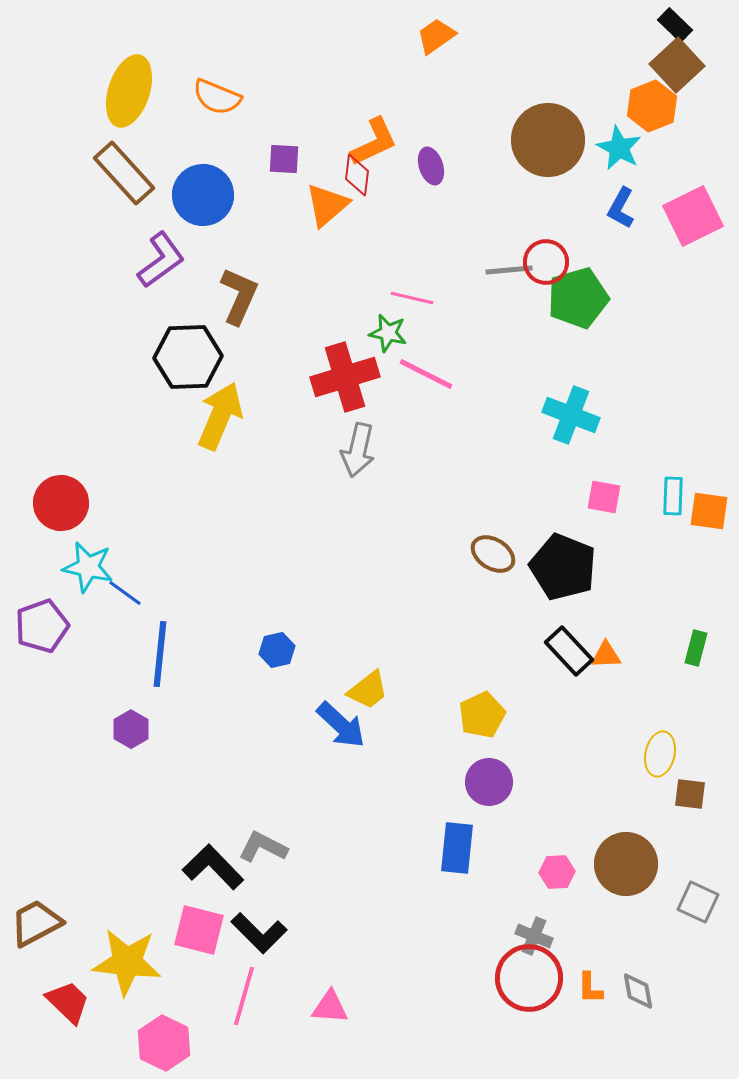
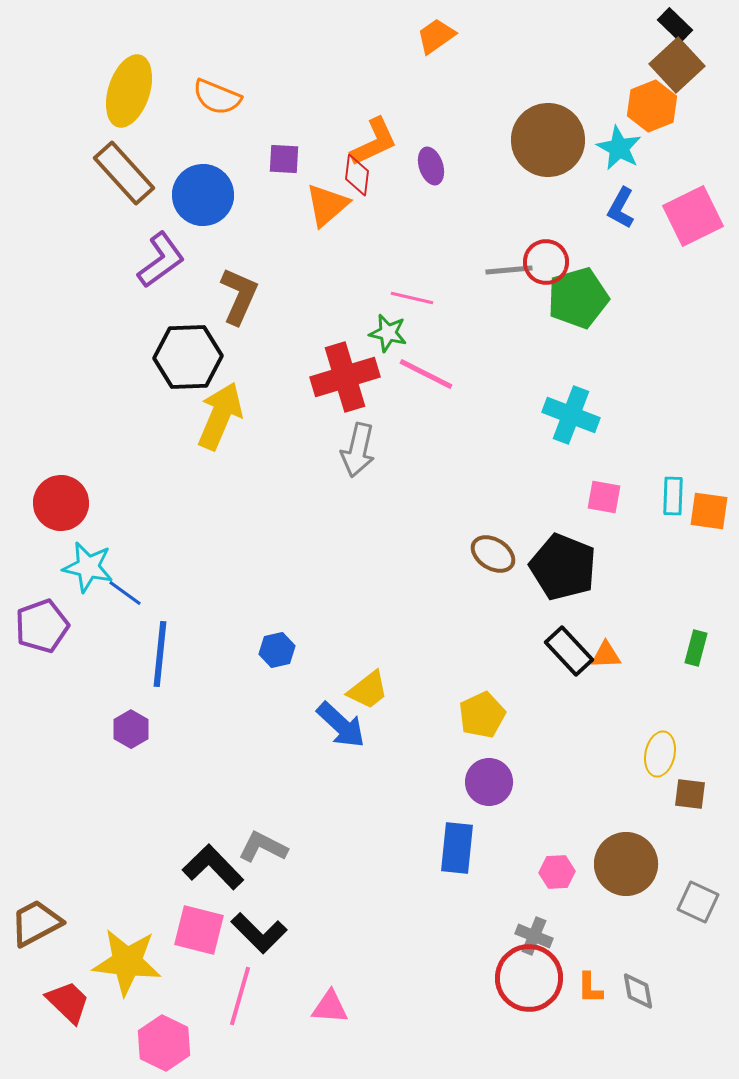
pink line at (244, 996): moved 4 px left
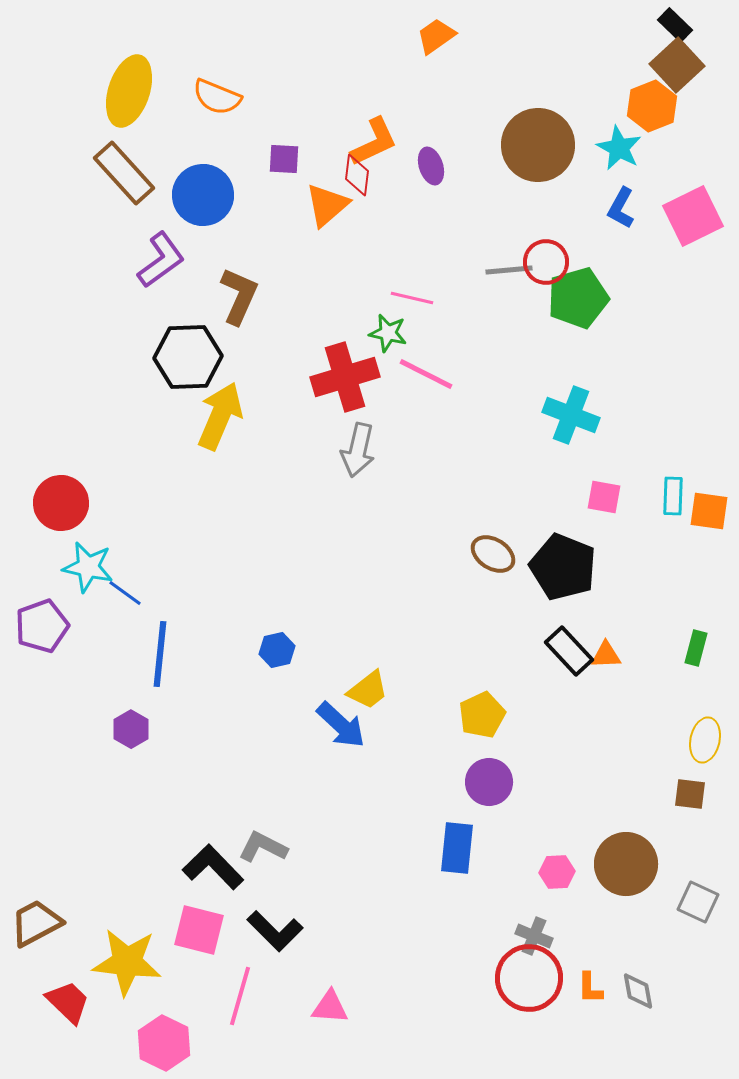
brown circle at (548, 140): moved 10 px left, 5 px down
yellow ellipse at (660, 754): moved 45 px right, 14 px up
black L-shape at (259, 933): moved 16 px right, 2 px up
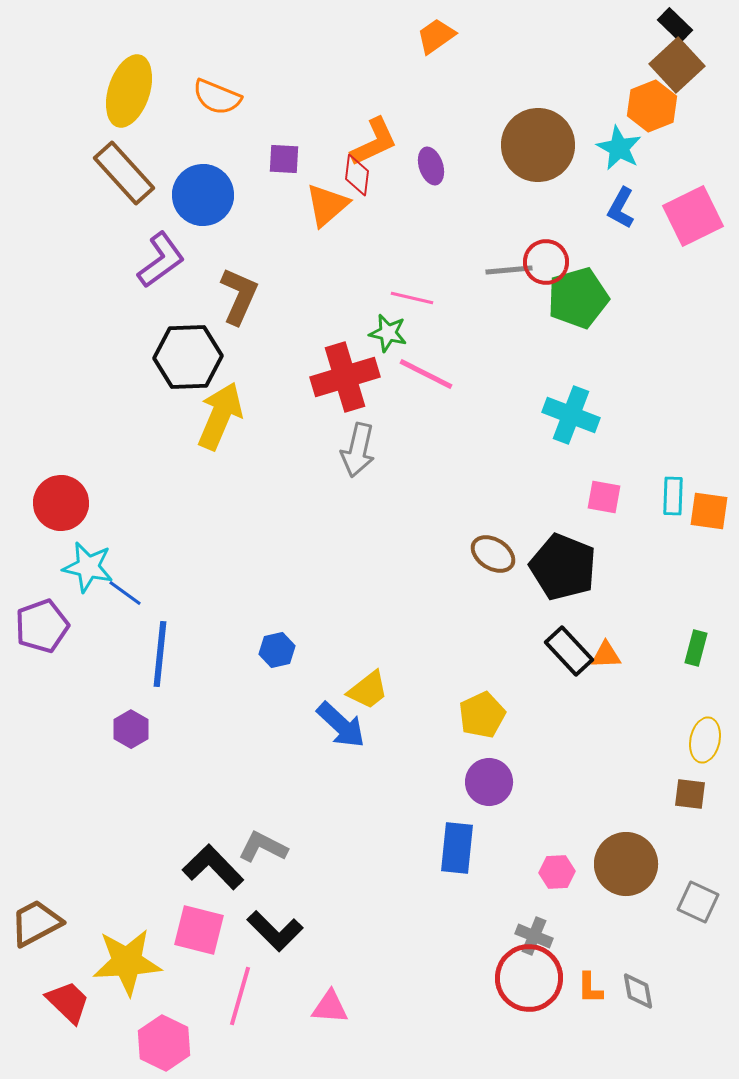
yellow star at (127, 962): rotated 10 degrees counterclockwise
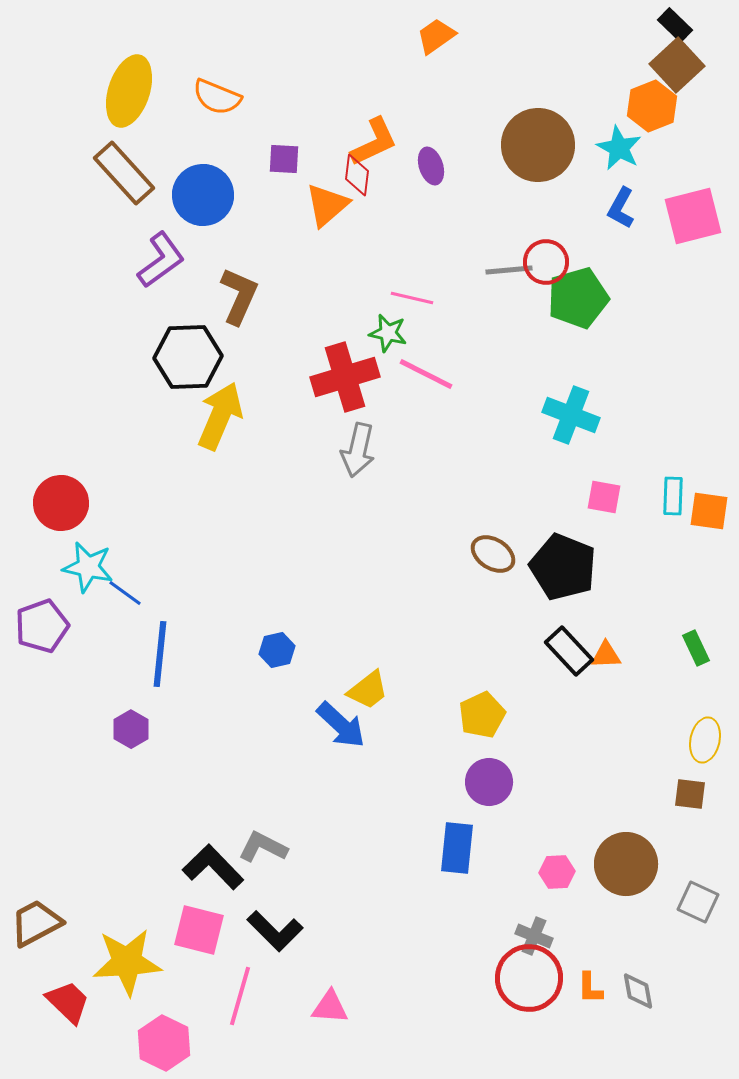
pink square at (693, 216): rotated 12 degrees clockwise
green rectangle at (696, 648): rotated 40 degrees counterclockwise
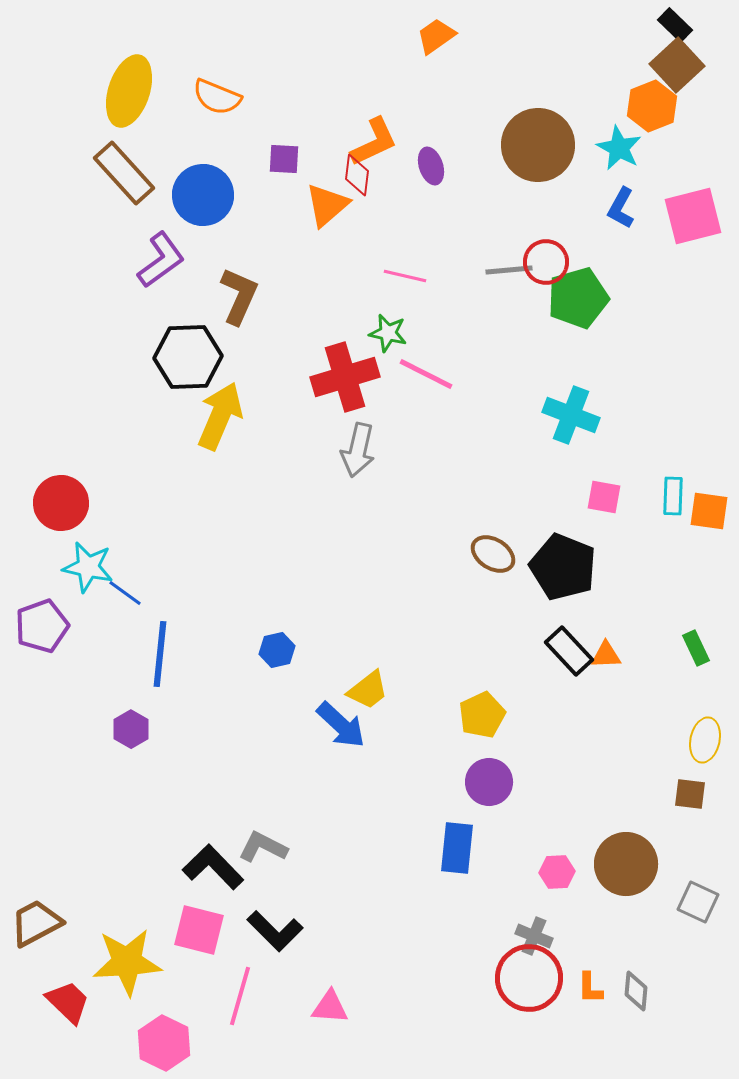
pink line at (412, 298): moved 7 px left, 22 px up
gray diamond at (638, 991): moved 2 px left; rotated 15 degrees clockwise
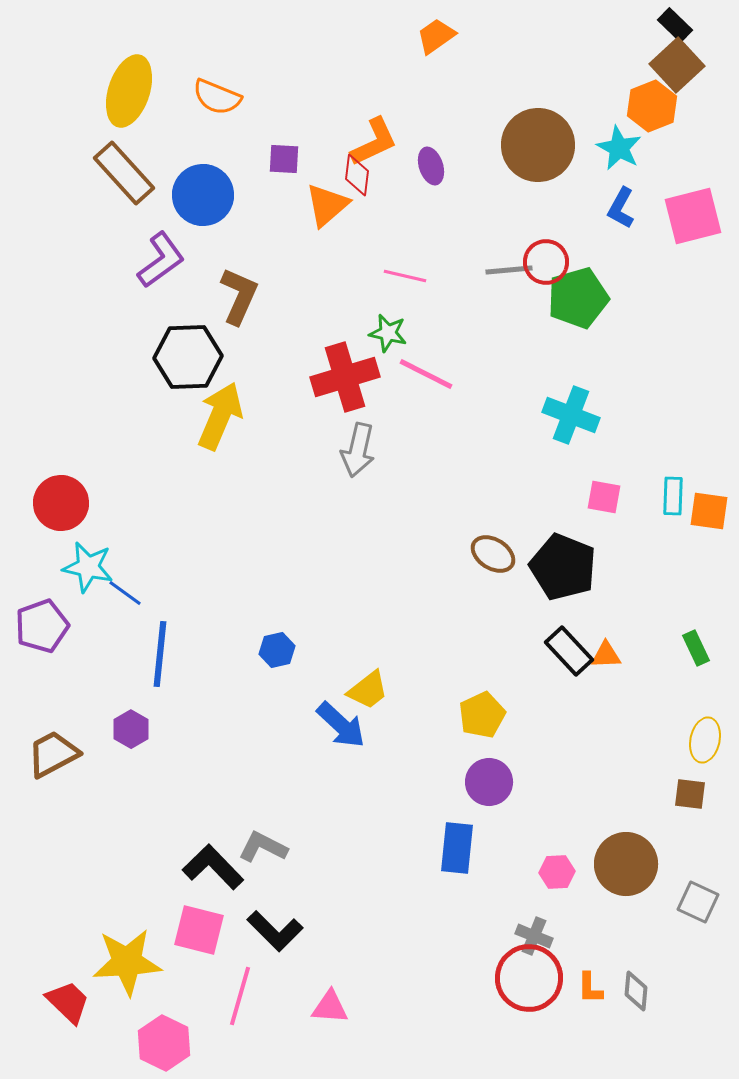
brown trapezoid at (36, 923): moved 17 px right, 169 px up
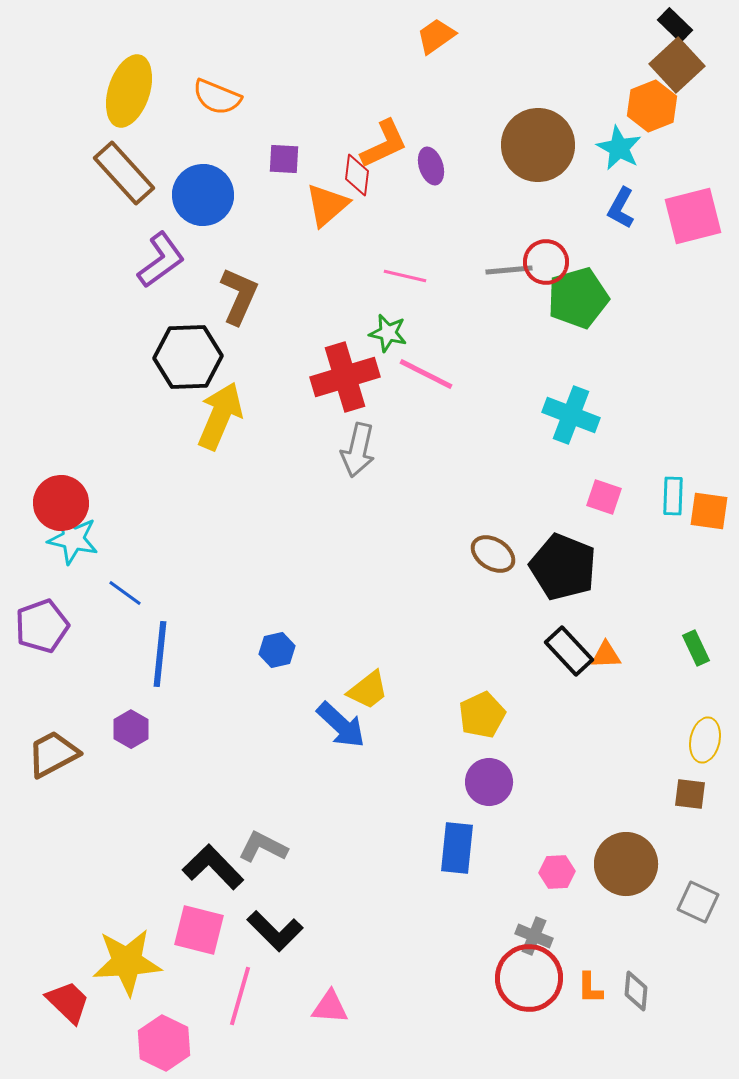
orange L-shape at (374, 142): moved 10 px right, 2 px down
pink square at (604, 497): rotated 9 degrees clockwise
cyan star at (88, 567): moved 15 px left, 28 px up
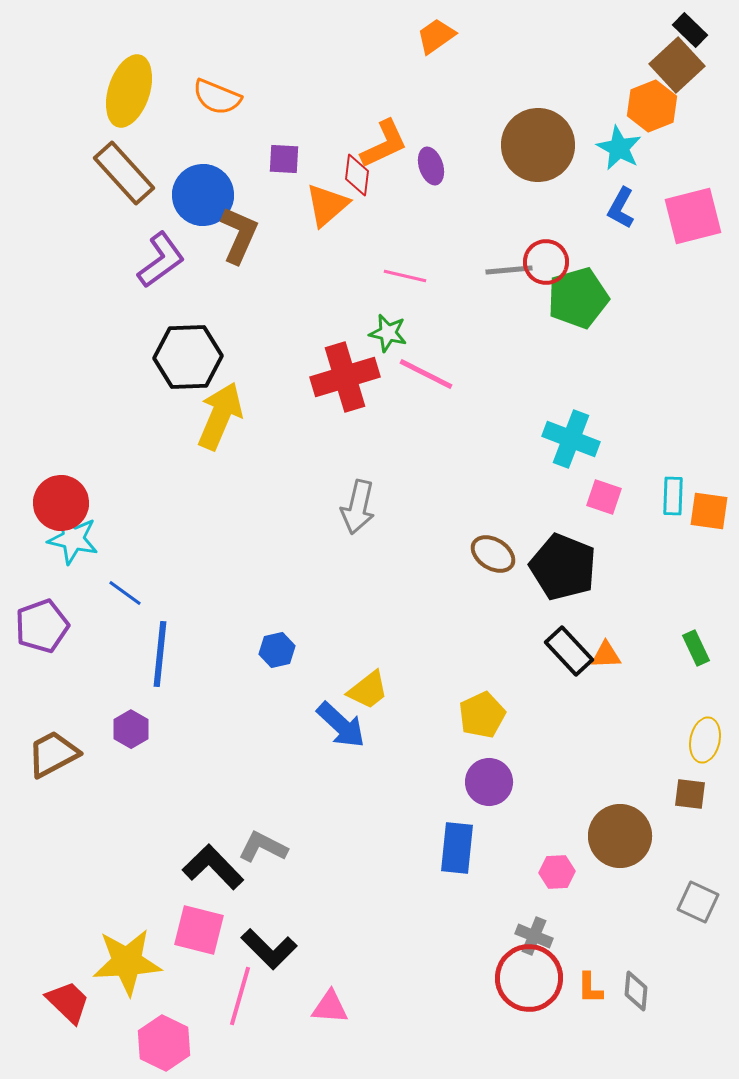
black rectangle at (675, 25): moved 15 px right, 5 px down
brown L-shape at (239, 296): moved 61 px up
cyan cross at (571, 415): moved 24 px down
gray arrow at (358, 450): moved 57 px down
brown circle at (626, 864): moved 6 px left, 28 px up
black L-shape at (275, 931): moved 6 px left, 18 px down
